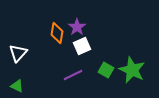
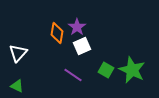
purple line: rotated 60 degrees clockwise
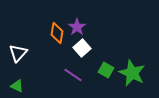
white square: moved 2 px down; rotated 18 degrees counterclockwise
green star: moved 3 px down
